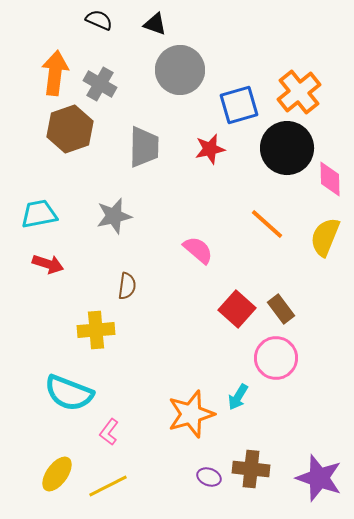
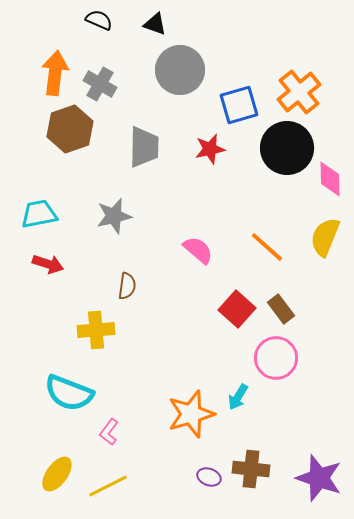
orange line: moved 23 px down
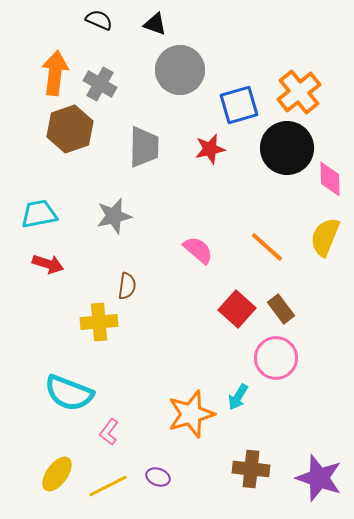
yellow cross: moved 3 px right, 8 px up
purple ellipse: moved 51 px left
